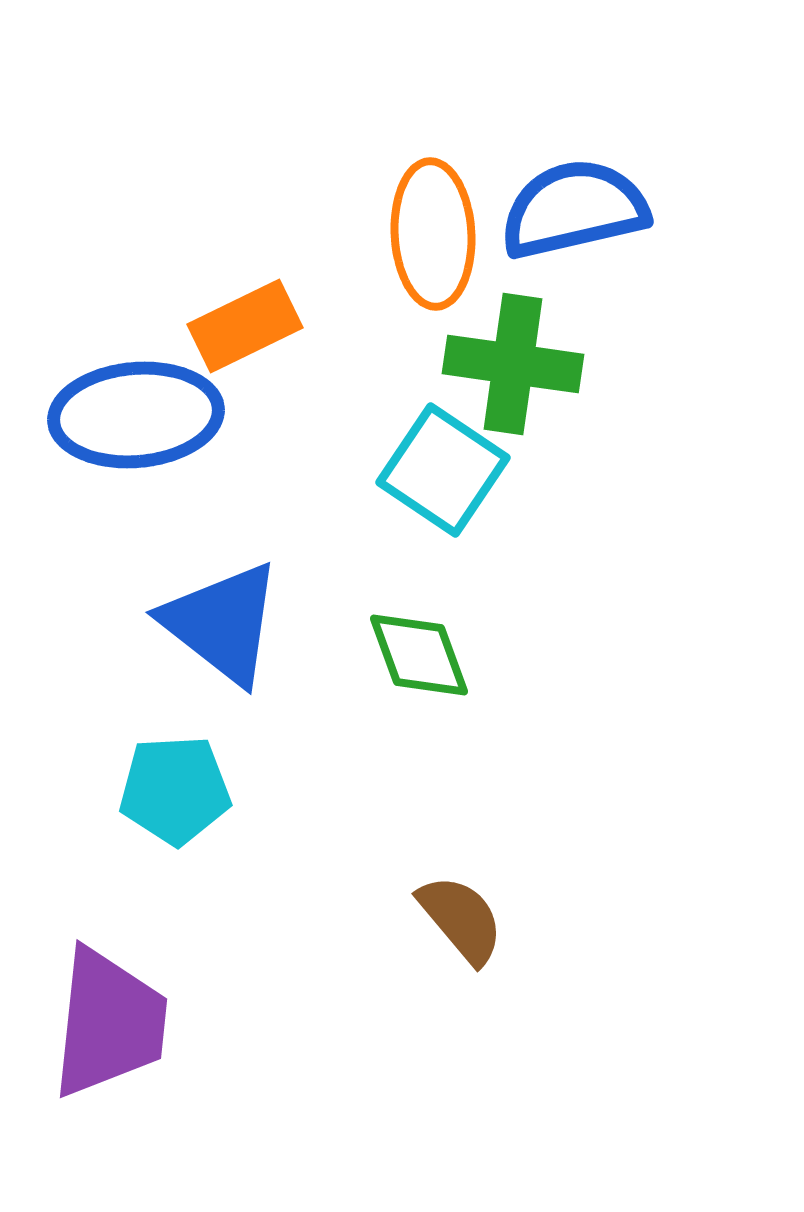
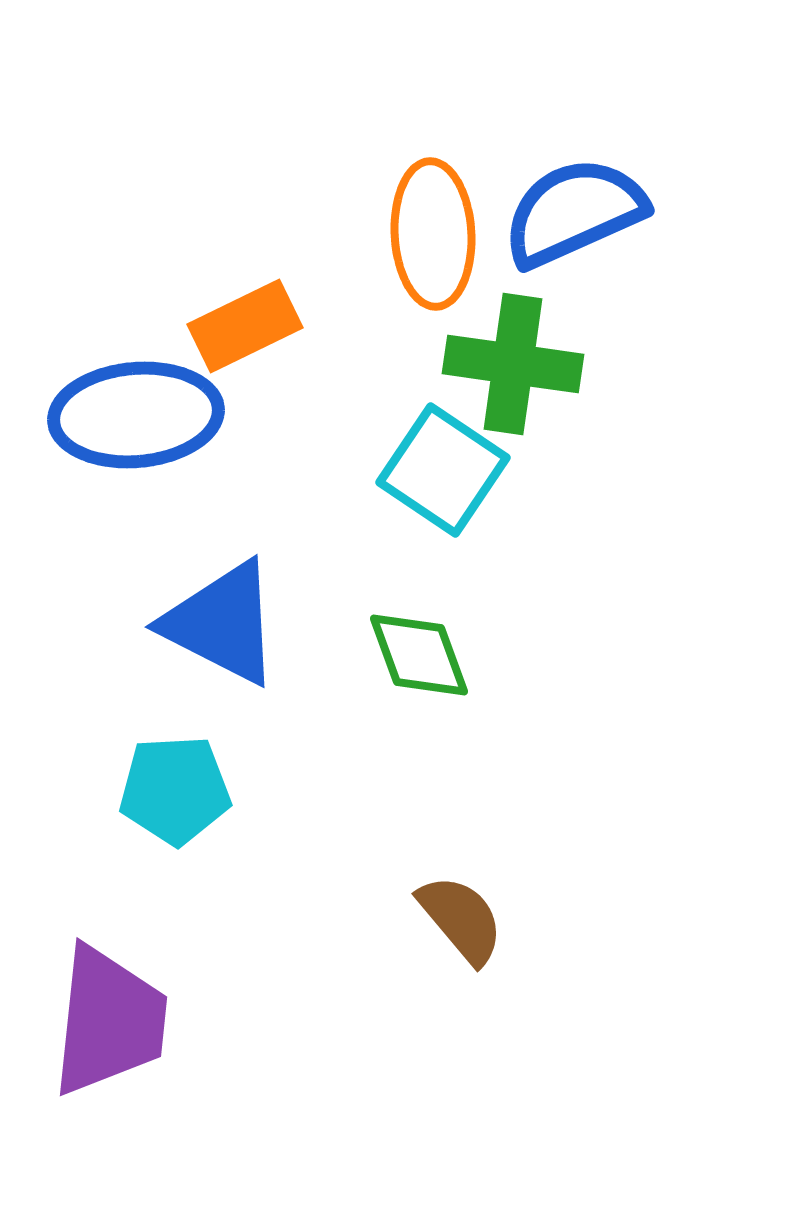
blue semicircle: moved 3 px down; rotated 11 degrees counterclockwise
blue triangle: rotated 11 degrees counterclockwise
purple trapezoid: moved 2 px up
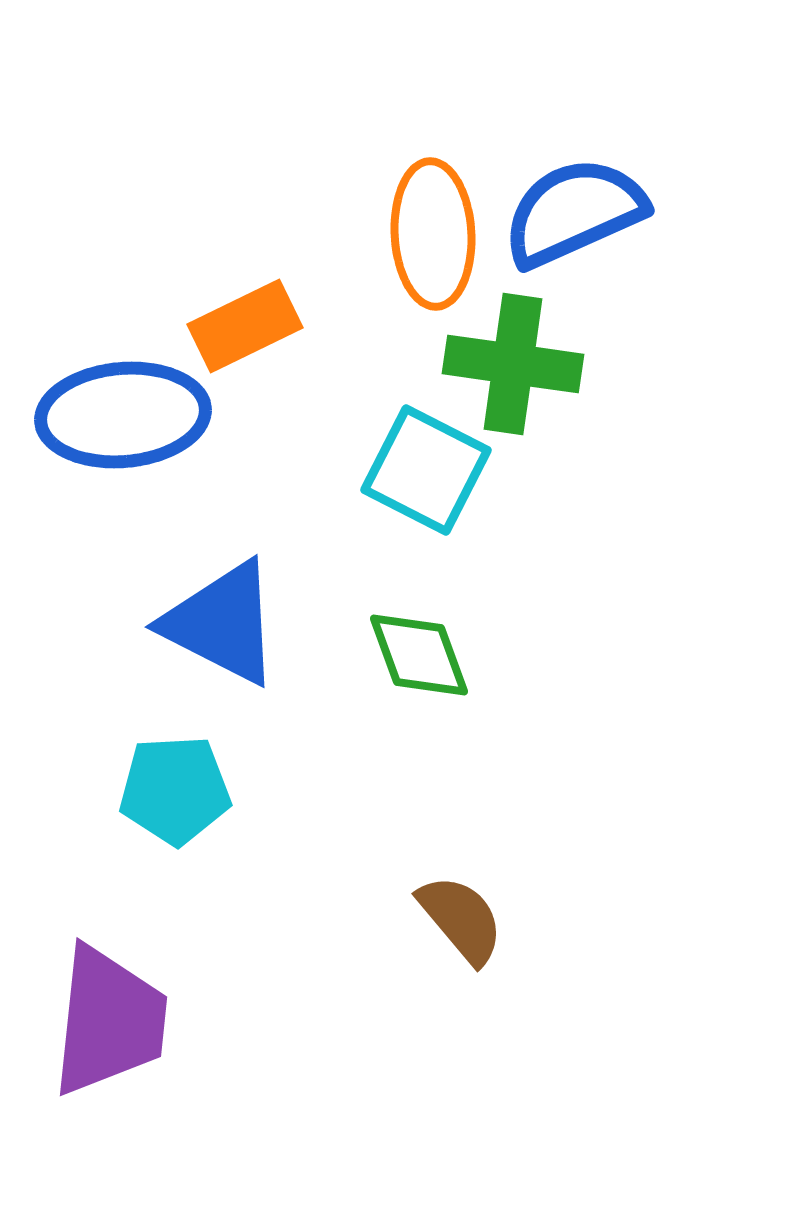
blue ellipse: moved 13 px left
cyan square: moved 17 px left; rotated 7 degrees counterclockwise
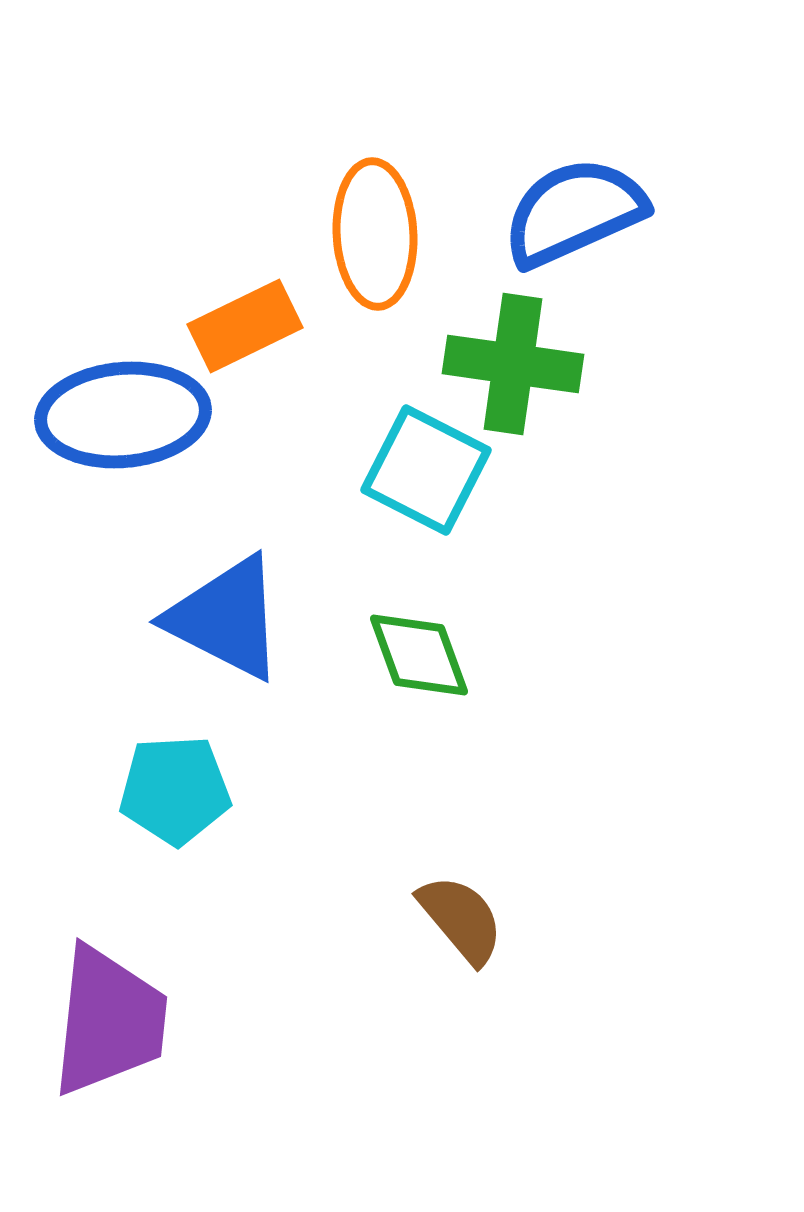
orange ellipse: moved 58 px left
blue triangle: moved 4 px right, 5 px up
